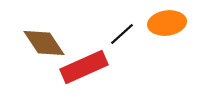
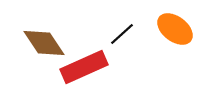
orange ellipse: moved 8 px right, 6 px down; rotated 45 degrees clockwise
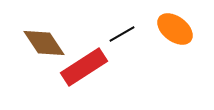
black line: rotated 12 degrees clockwise
red rectangle: rotated 9 degrees counterclockwise
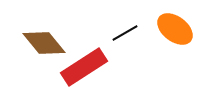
black line: moved 3 px right, 1 px up
brown diamond: rotated 6 degrees counterclockwise
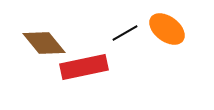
orange ellipse: moved 8 px left
red rectangle: rotated 21 degrees clockwise
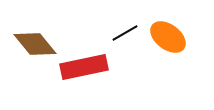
orange ellipse: moved 1 px right, 8 px down
brown diamond: moved 9 px left, 1 px down
